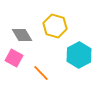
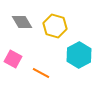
gray diamond: moved 13 px up
pink square: moved 1 px left, 1 px down
orange line: rotated 18 degrees counterclockwise
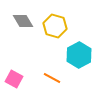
gray diamond: moved 1 px right, 1 px up
pink square: moved 1 px right, 20 px down
orange line: moved 11 px right, 5 px down
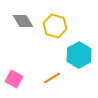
orange line: rotated 60 degrees counterclockwise
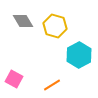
orange line: moved 7 px down
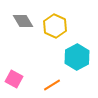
yellow hexagon: rotated 10 degrees clockwise
cyan hexagon: moved 2 px left, 2 px down
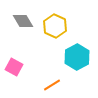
pink square: moved 12 px up
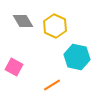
cyan hexagon: rotated 20 degrees counterclockwise
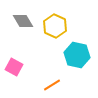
cyan hexagon: moved 2 px up
